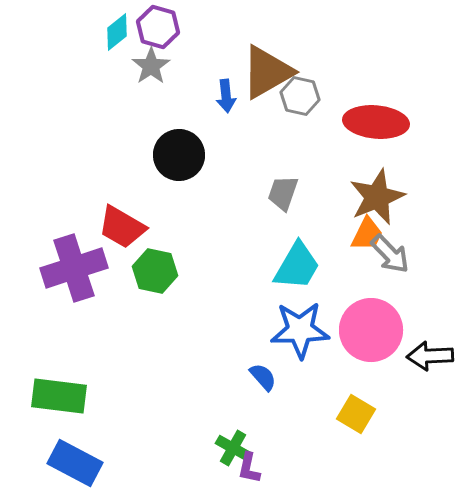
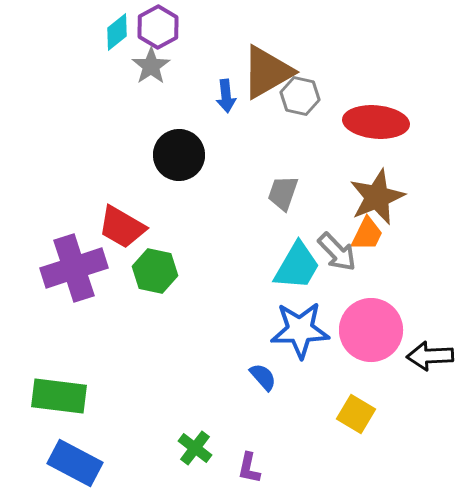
purple hexagon: rotated 15 degrees clockwise
gray arrow: moved 53 px left, 2 px up
green cross: moved 38 px left; rotated 8 degrees clockwise
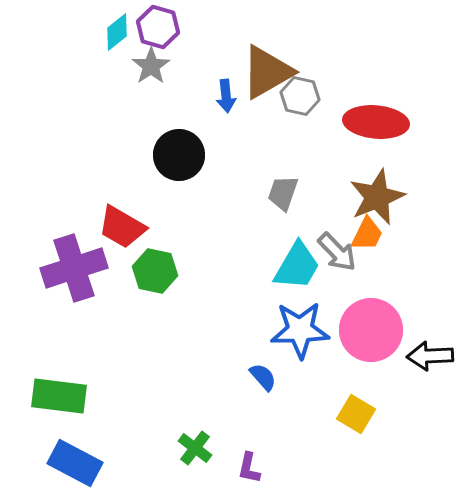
purple hexagon: rotated 15 degrees counterclockwise
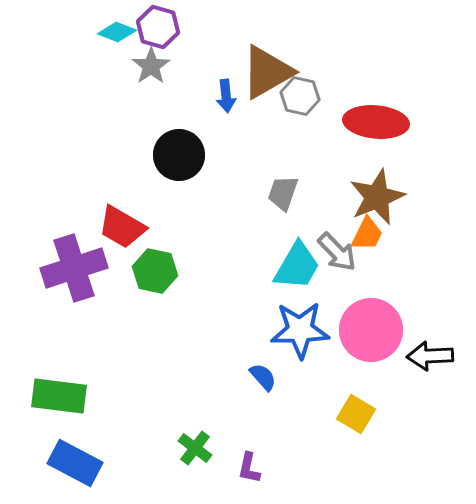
cyan diamond: rotated 60 degrees clockwise
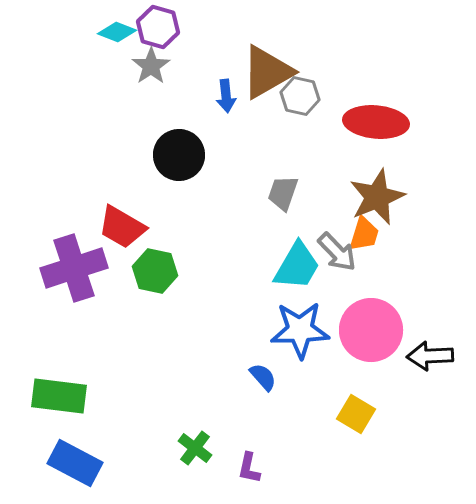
orange trapezoid: moved 3 px left; rotated 9 degrees counterclockwise
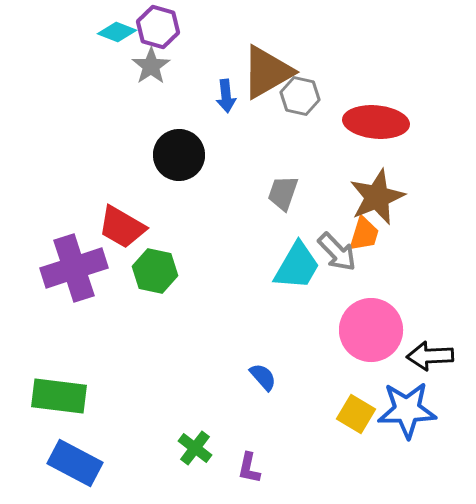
blue star: moved 107 px right, 80 px down
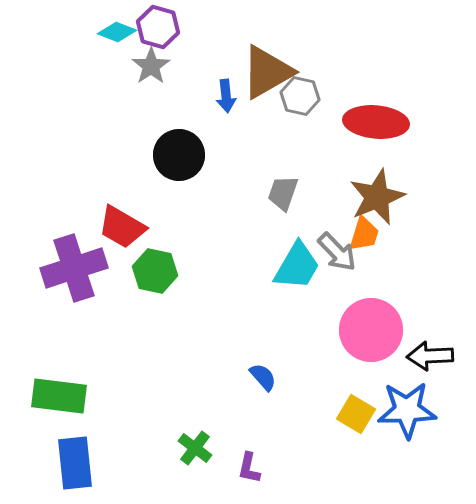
blue rectangle: rotated 56 degrees clockwise
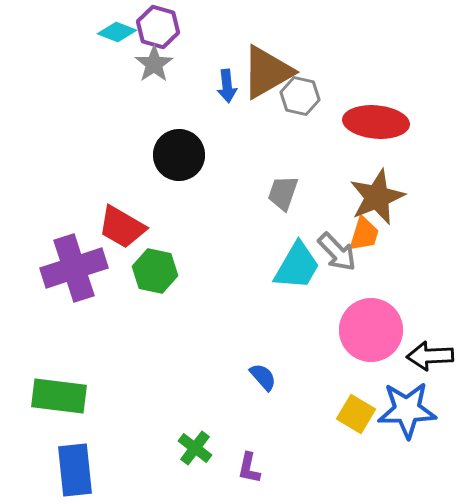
gray star: moved 3 px right, 2 px up
blue arrow: moved 1 px right, 10 px up
blue rectangle: moved 7 px down
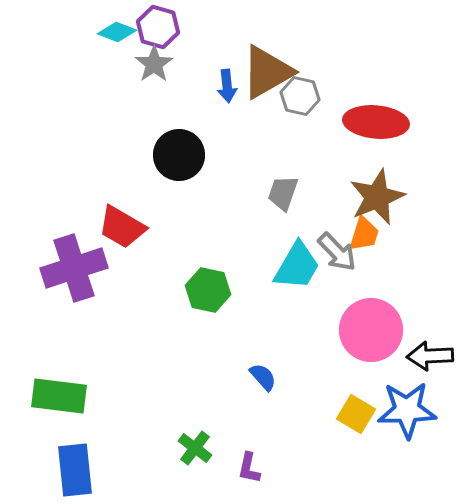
green hexagon: moved 53 px right, 19 px down
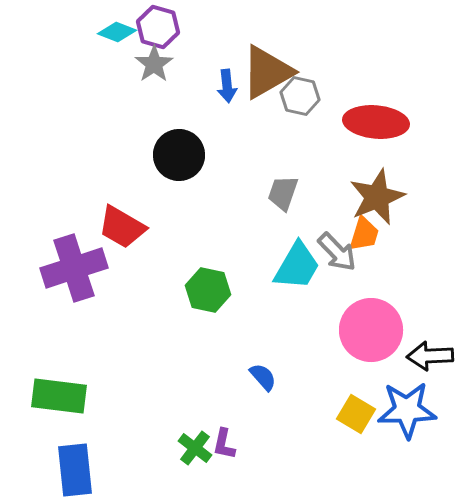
purple L-shape: moved 25 px left, 24 px up
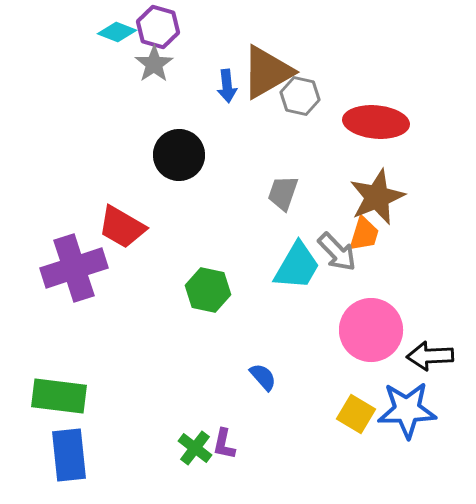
blue rectangle: moved 6 px left, 15 px up
